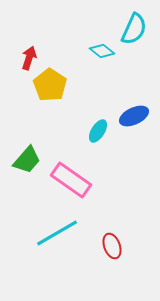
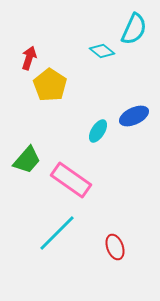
cyan line: rotated 15 degrees counterclockwise
red ellipse: moved 3 px right, 1 px down
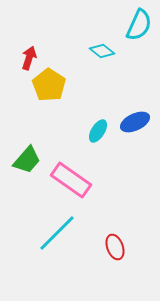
cyan semicircle: moved 5 px right, 4 px up
yellow pentagon: moved 1 px left
blue ellipse: moved 1 px right, 6 px down
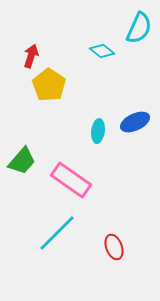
cyan semicircle: moved 3 px down
red arrow: moved 2 px right, 2 px up
cyan ellipse: rotated 25 degrees counterclockwise
green trapezoid: moved 5 px left, 1 px down
red ellipse: moved 1 px left
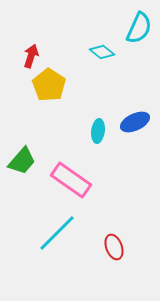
cyan diamond: moved 1 px down
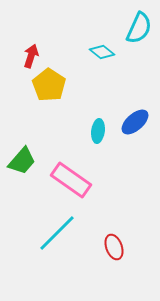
blue ellipse: rotated 16 degrees counterclockwise
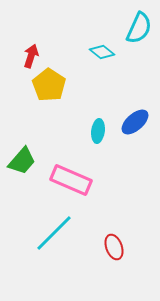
pink rectangle: rotated 12 degrees counterclockwise
cyan line: moved 3 px left
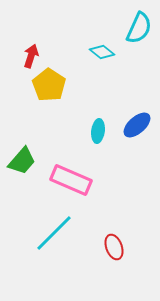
blue ellipse: moved 2 px right, 3 px down
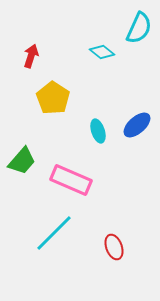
yellow pentagon: moved 4 px right, 13 px down
cyan ellipse: rotated 25 degrees counterclockwise
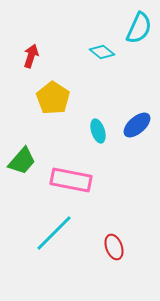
pink rectangle: rotated 12 degrees counterclockwise
